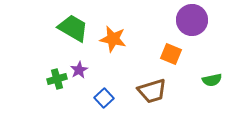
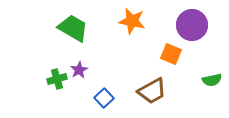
purple circle: moved 5 px down
orange star: moved 19 px right, 18 px up
brown trapezoid: rotated 12 degrees counterclockwise
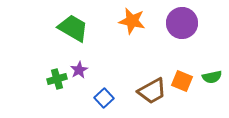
purple circle: moved 10 px left, 2 px up
orange square: moved 11 px right, 27 px down
green semicircle: moved 3 px up
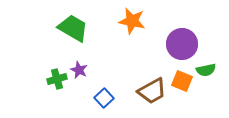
purple circle: moved 21 px down
purple star: rotated 18 degrees counterclockwise
green semicircle: moved 6 px left, 7 px up
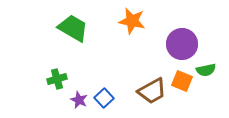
purple star: moved 30 px down
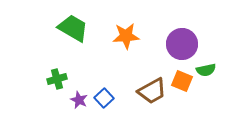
orange star: moved 6 px left, 15 px down; rotated 16 degrees counterclockwise
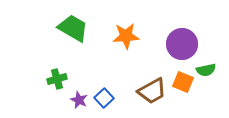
orange square: moved 1 px right, 1 px down
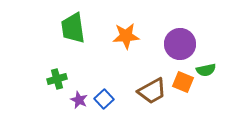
green trapezoid: rotated 128 degrees counterclockwise
purple circle: moved 2 px left
blue square: moved 1 px down
